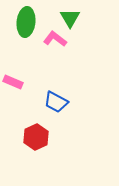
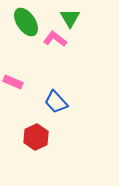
green ellipse: rotated 40 degrees counterclockwise
blue trapezoid: rotated 20 degrees clockwise
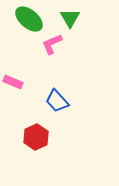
green ellipse: moved 3 px right, 3 px up; rotated 16 degrees counterclockwise
pink L-shape: moved 3 px left, 5 px down; rotated 60 degrees counterclockwise
blue trapezoid: moved 1 px right, 1 px up
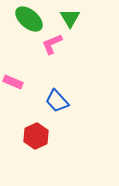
red hexagon: moved 1 px up
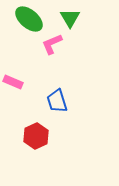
blue trapezoid: rotated 25 degrees clockwise
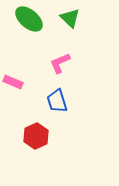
green triangle: rotated 15 degrees counterclockwise
pink L-shape: moved 8 px right, 19 px down
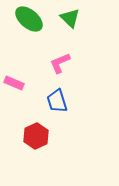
pink rectangle: moved 1 px right, 1 px down
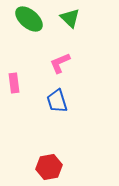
pink rectangle: rotated 60 degrees clockwise
red hexagon: moved 13 px right, 31 px down; rotated 15 degrees clockwise
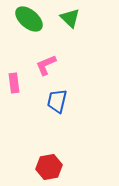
pink L-shape: moved 14 px left, 2 px down
blue trapezoid: rotated 30 degrees clockwise
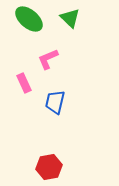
pink L-shape: moved 2 px right, 6 px up
pink rectangle: moved 10 px right; rotated 18 degrees counterclockwise
blue trapezoid: moved 2 px left, 1 px down
